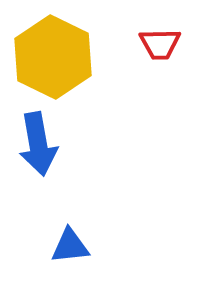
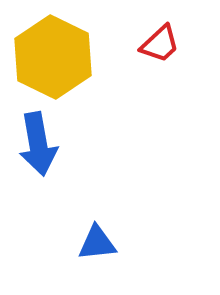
red trapezoid: rotated 42 degrees counterclockwise
blue triangle: moved 27 px right, 3 px up
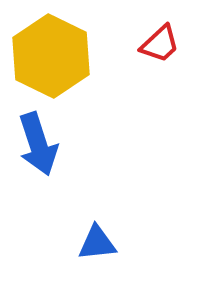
yellow hexagon: moved 2 px left, 1 px up
blue arrow: rotated 8 degrees counterclockwise
